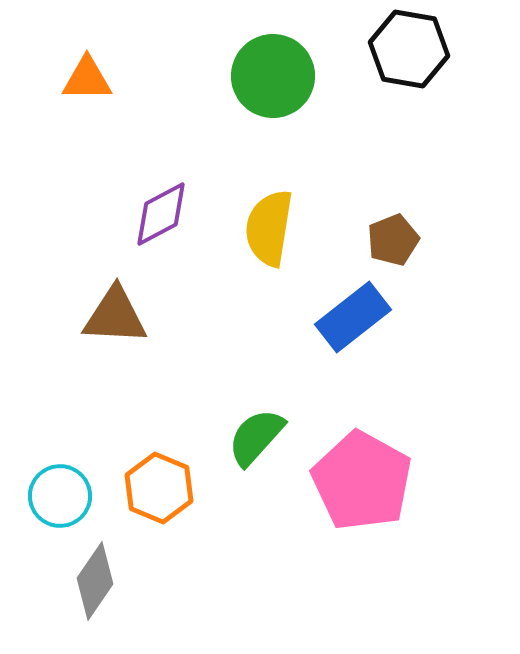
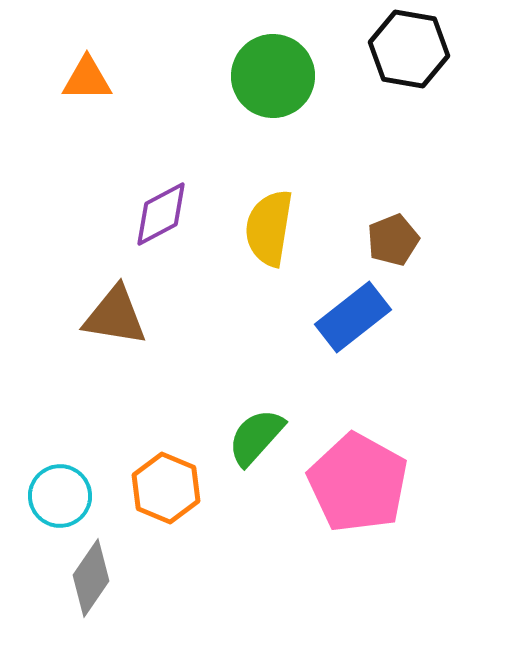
brown triangle: rotated 6 degrees clockwise
pink pentagon: moved 4 px left, 2 px down
orange hexagon: moved 7 px right
gray diamond: moved 4 px left, 3 px up
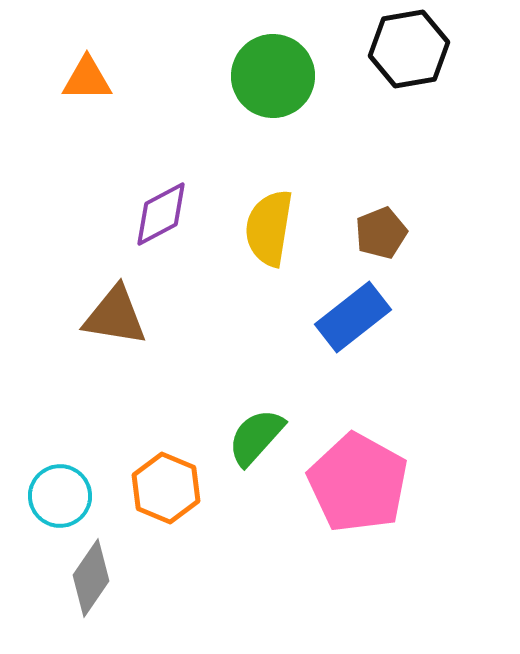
black hexagon: rotated 20 degrees counterclockwise
brown pentagon: moved 12 px left, 7 px up
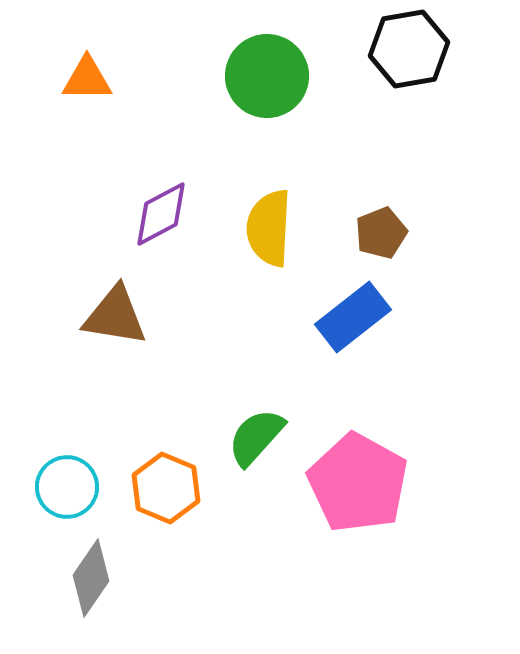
green circle: moved 6 px left
yellow semicircle: rotated 6 degrees counterclockwise
cyan circle: moved 7 px right, 9 px up
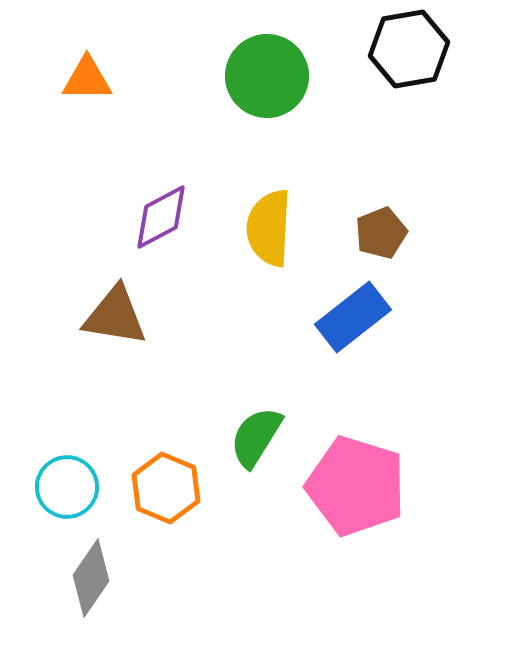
purple diamond: moved 3 px down
green semicircle: rotated 10 degrees counterclockwise
pink pentagon: moved 2 px left, 3 px down; rotated 12 degrees counterclockwise
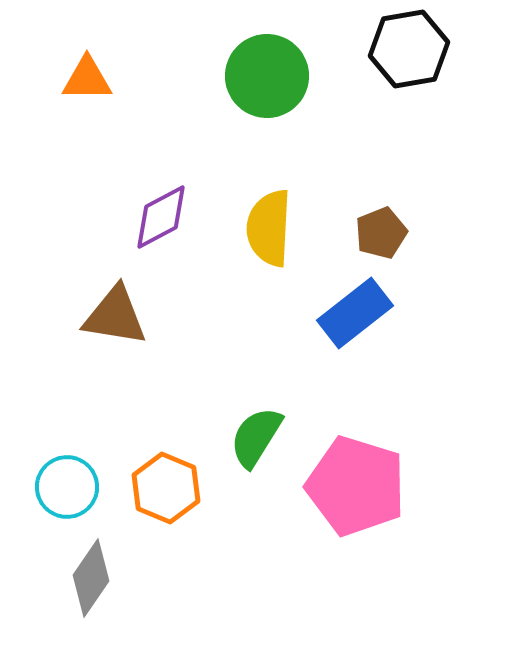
blue rectangle: moved 2 px right, 4 px up
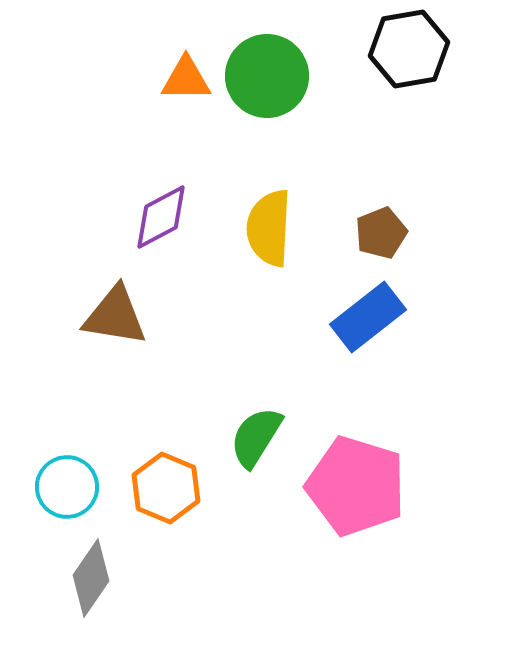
orange triangle: moved 99 px right
blue rectangle: moved 13 px right, 4 px down
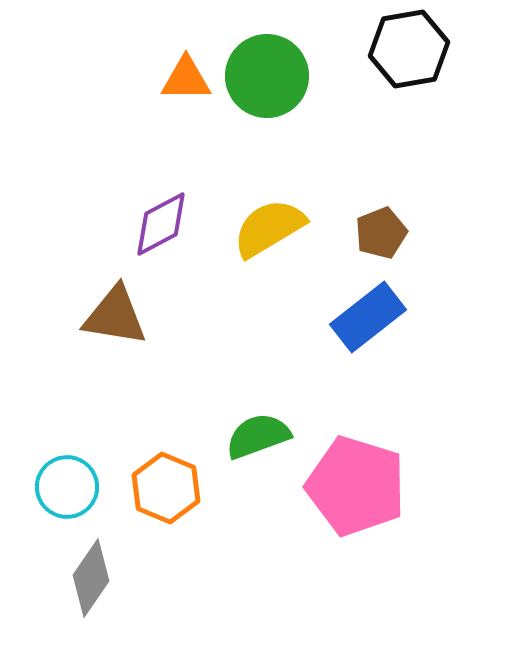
purple diamond: moved 7 px down
yellow semicircle: rotated 56 degrees clockwise
green semicircle: moved 2 px right, 1 px up; rotated 38 degrees clockwise
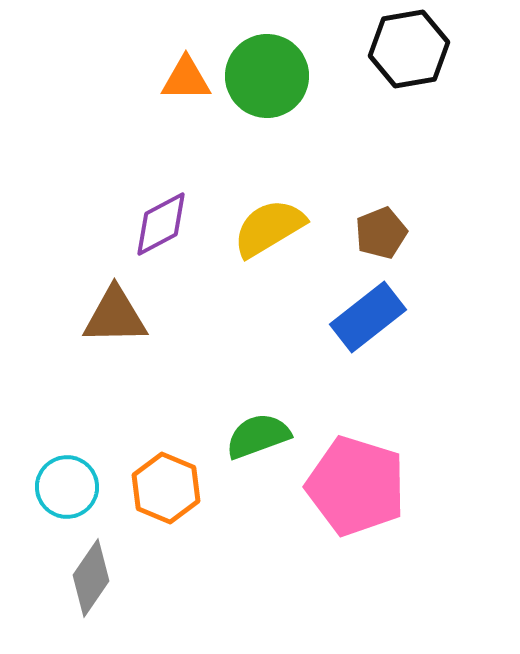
brown triangle: rotated 10 degrees counterclockwise
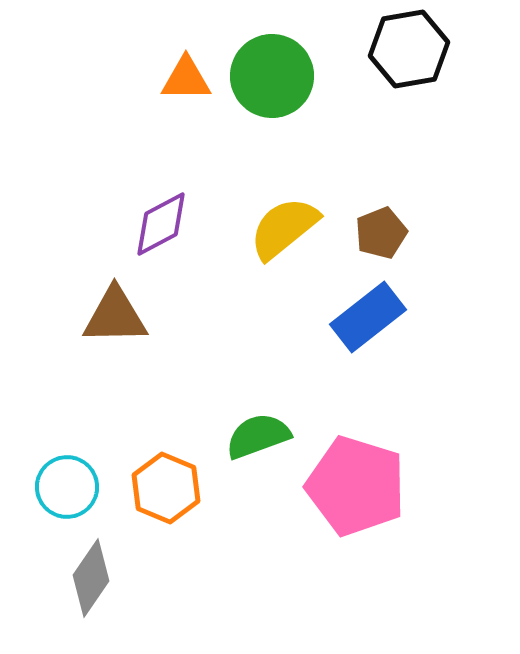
green circle: moved 5 px right
yellow semicircle: moved 15 px right; rotated 8 degrees counterclockwise
